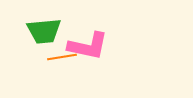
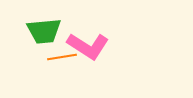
pink L-shape: rotated 21 degrees clockwise
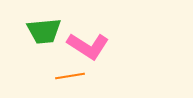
orange line: moved 8 px right, 19 px down
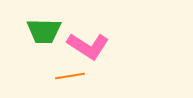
green trapezoid: rotated 6 degrees clockwise
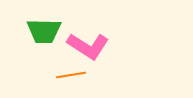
orange line: moved 1 px right, 1 px up
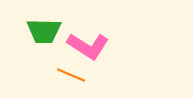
orange line: rotated 32 degrees clockwise
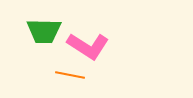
orange line: moved 1 px left; rotated 12 degrees counterclockwise
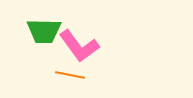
pink L-shape: moved 9 px left; rotated 21 degrees clockwise
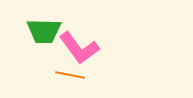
pink L-shape: moved 2 px down
